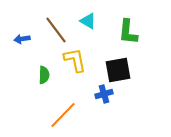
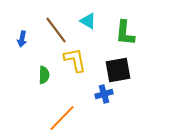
green L-shape: moved 3 px left, 1 px down
blue arrow: rotated 70 degrees counterclockwise
orange line: moved 1 px left, 3 px down
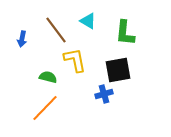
green semicircle: moved 4 px right, 2 px down; rotated 78 degrees counterclockwise
orange line: moved 17 px left, 10 px up
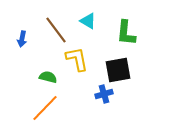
green L-shape: moved 1 px right
yellow L-shape: moved 2 px right, 1 px up
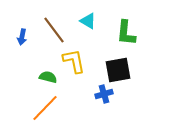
brown line: moved 2 px left
blue arrow: moved 2 px up
yellow L-shape: moved 3 px left, 2 px down
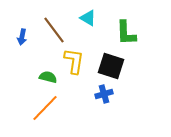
cyan triangle: moved 3 px up
green L-shape: rotated 8 degrees counterclockwise
yellow L-shape: rotated 20 degrees clockwise
black square: moved 7 px left, 4 px up; rotated 28 degrees clockwise
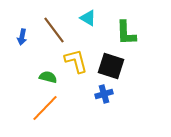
yellow L-shape: moved 2 px right; rotated 24 degrees counterclockwise
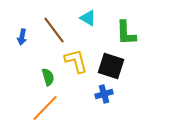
green semicircle: rotated 60 degrees clockwise
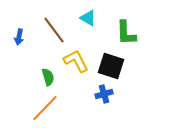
blue arrow: moved 3 px left
yellow L-shape: rotated 12 degrees counterclockwise
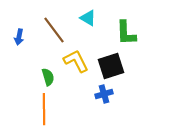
black square: rotated 36 degrees counterclockwise
orange line: moved 1 px left, 1 px down; rotated 44 degrees counterclockwise
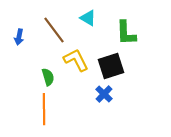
yellow L-shape: moved 1 px up
blue cross: rotated 30 degrees counterclockwise
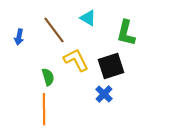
green L-shape: rotated 16 degrees clockwise
